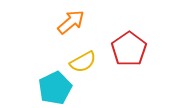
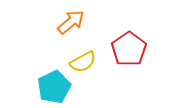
cyan pentagon: moved 1 px left, 1 px up
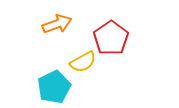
orange arrow: moved 14 px left, 2 px down; rotated 20 degrees clockwise
red pentagon: moved 18 px left, 11 px up
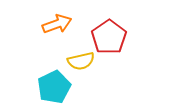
red pentagon: moved 2 px left, 1 px up
yellow semicircle: moved 2 px left, 1 px up; rotated 16 degrees clockwise
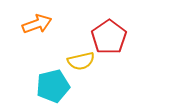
orange arrow: moved 20 px left
cyan pentagon: moved 1 px left, 1 px up; rotated 12 degrees clockwise
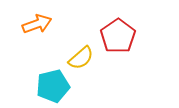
red pentagon: moved 9 px right, 1 px up
yellow semicircle: moved 3 px up; rotated 28 degrees counterclockwise
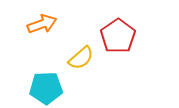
orange arrow: moved 5 px right
cyan pentagon: moved 7 px left, 2 px down; rotated 12 degrees clockwise
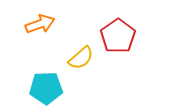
orange arrow: moved 2 px left
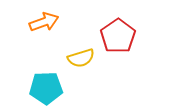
orange arrow: moved 4 px right, 2 px up
yellow semicircle: rotated 24 degrees clockwise
